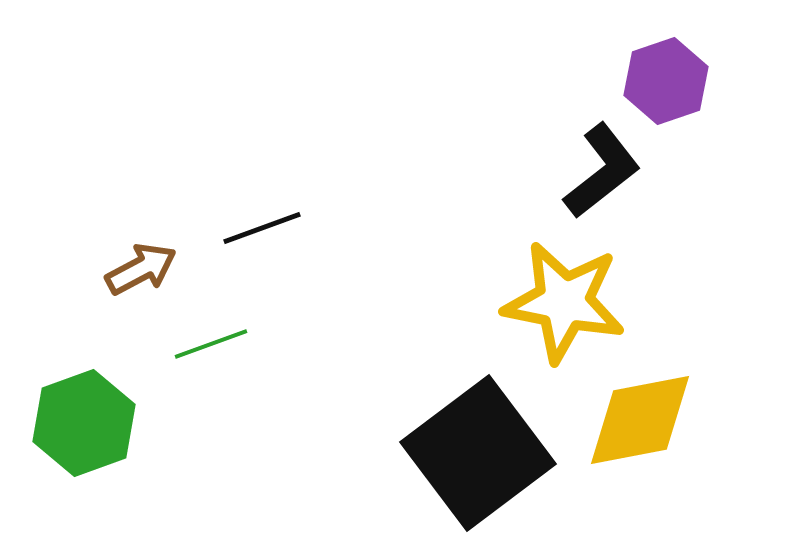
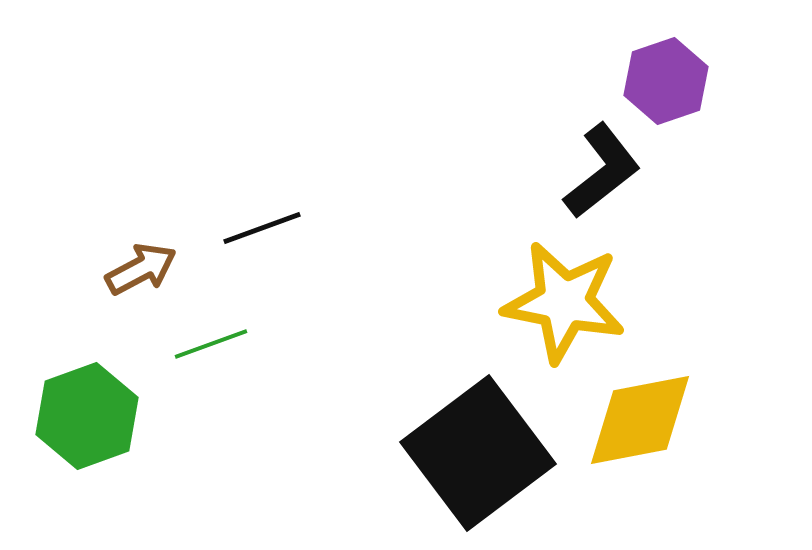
green hexagon: moved 3 px right, 7 px up
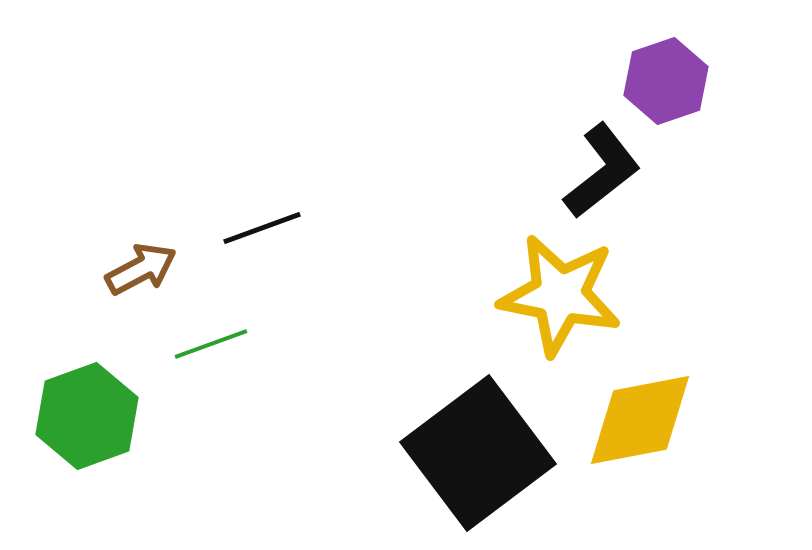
yellow star: moved 4 px left, 7 px up
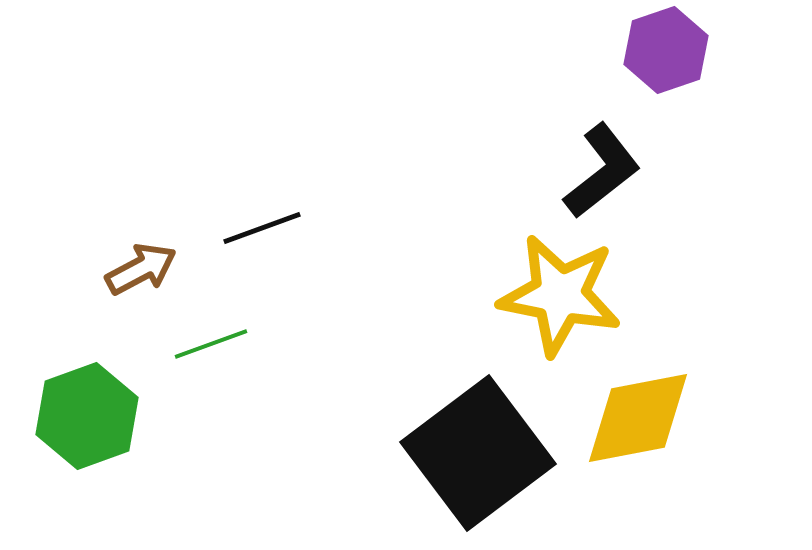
purple hexagon: moved 31 px up
yellow diamond: moved 2 px left, 2 px up
